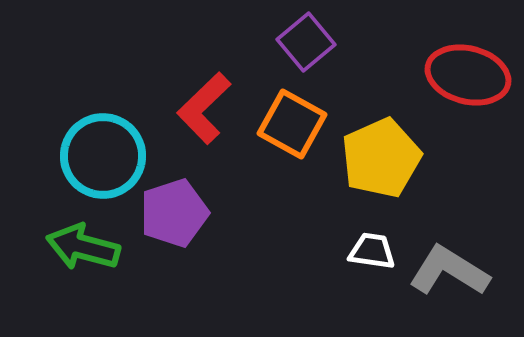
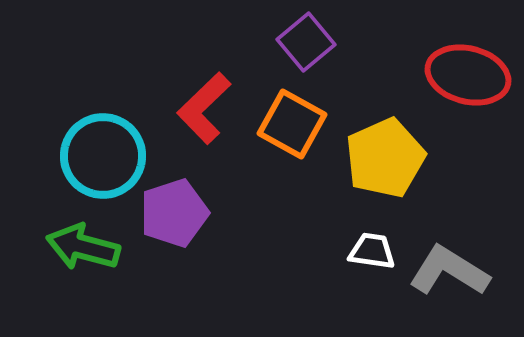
yellow pentagon: moved 4 px right
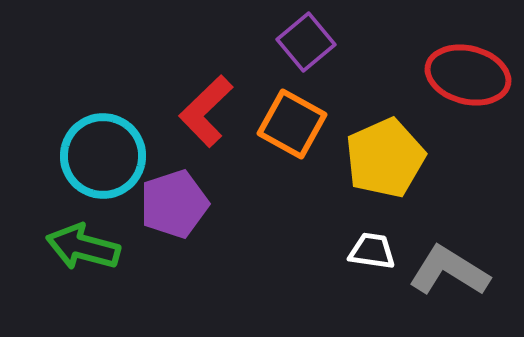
red L-shape: moved 2 px right, 3 px down
purple pentagon: moved 9 px up
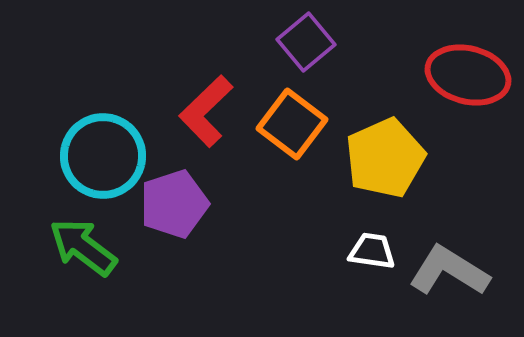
orange square: rotated 8 degrees clockwise
green arrow: rotated 22 degrees clockwise
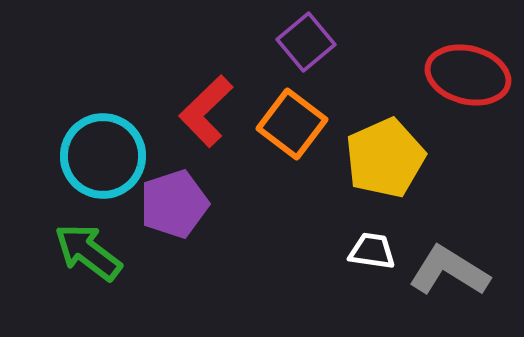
green arrow: moved 5 px right, 5 px down
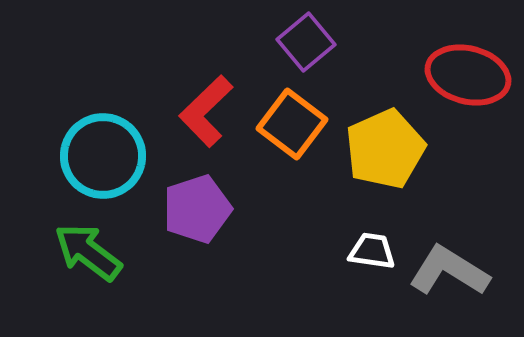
yellow pentagon: moved 9 px up
purple pentagon: moved 23 px right, 5 px down
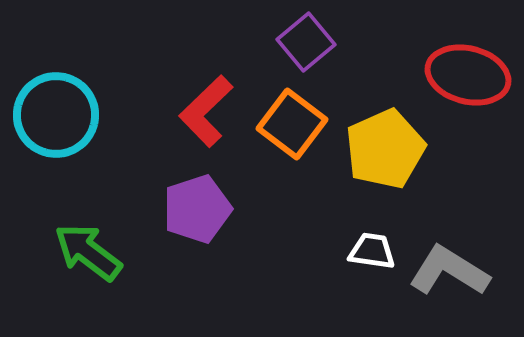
cyan circle: moved 47 px left, 41 px up
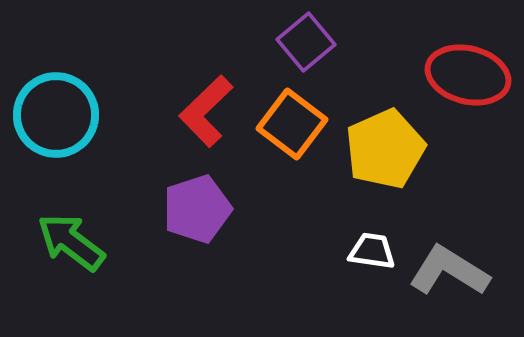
green arrow: moved 17 px left, 10 px up
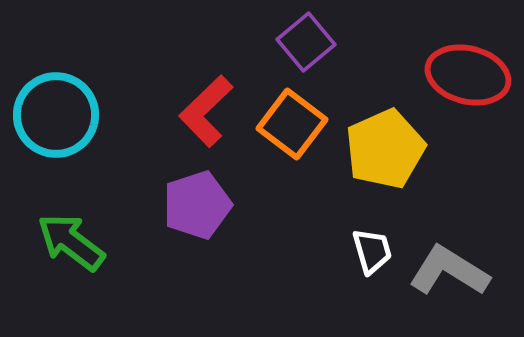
purple pentagon: moved 4 px up
white trapezoid: rotated 66 degrees clockwise
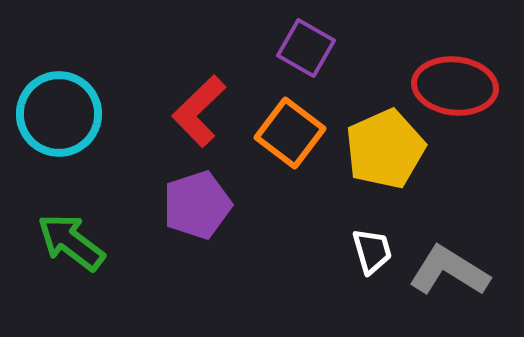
purple square: moved 6 px down; rotated 20 degrees counterclockwise
red ellipse: moved 13 px left, 11 px down; rotated 8 degrees counterclockwise
red L-shape: moved 7 px left
cyan circle: moved 3 px right, 1 px up
orange square: moved 2 px left, 9 px down
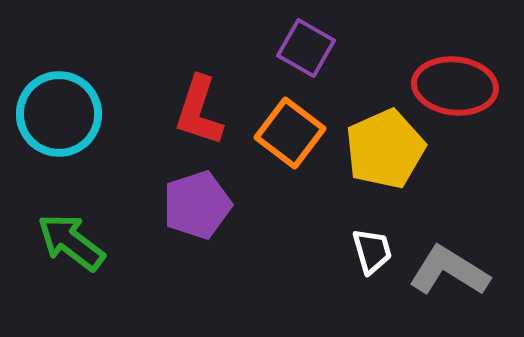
red L-shape: rotated 28 degrees counterclockwise
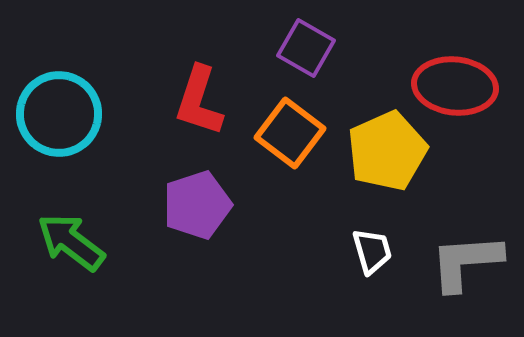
red L-shape: moved 10 px up
yellow pentagon: moved 2 px right, 2 px down
gray L-shape: moved 17 px right, 9 px up; rotated 36 degrees counterclockwise
